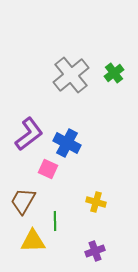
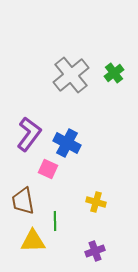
purple L-shape: rotated 16 degrees counterclockwise
brown trapezoid: rotated 40 degrees counterclockwise
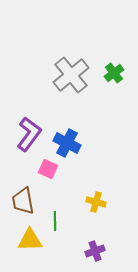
yellow triangle: moved 3 px left, 1 px up
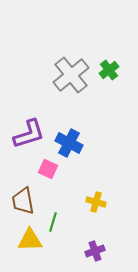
green cross: moved 5 px left, 3 px up
purple L-shape: rotated 36 degrees clockwise
blue cross: moved 2 px right
green line: moved 2 px left, 1 px down; rotated 18 degrees clockwise
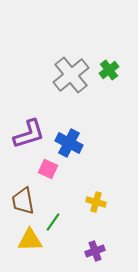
green line: rotated 18 degrees clockwise
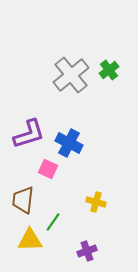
brown trapezoid: moved 1 px up; rotated 16 degrees clockwise
purple cross: moved 8 px left
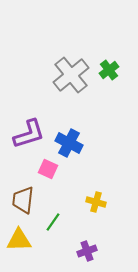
yellow triangle: moved 11 px left
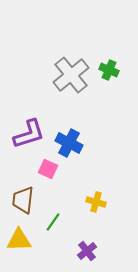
green cross: rotated 30 degrees counterclockwise
purple cross: rotated 18 degrees counterclockwise
